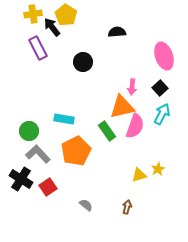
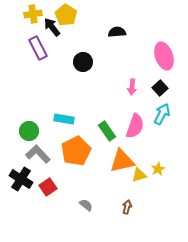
orange triangle: moved 54 px down
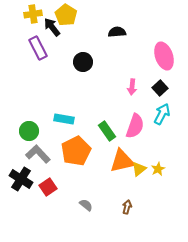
yellow triangle: moved 6 px up; rotated 21 degrees counterclockwise
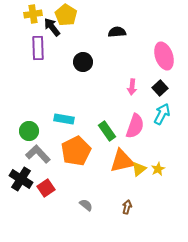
purple rectangle: rotated 25 degrees clockwise
red square: moved 2 px left, 1 px down
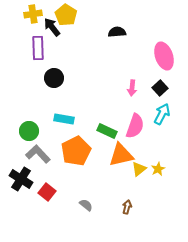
black circle: moved 29 px left, 16 px down
pink arrow: moved 1 px down
green rectangle: rotated 30 degrees counterclockwise
orange triangle: moved 1 px left, 6 px up
red square: moved 1 px right, 4 px down; rotated 18 degrees counterclockwise
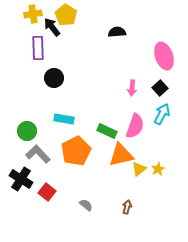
green circle: moved 2 px left
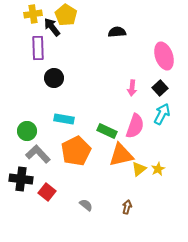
black cross: rotated 25 degrees counterclockwise
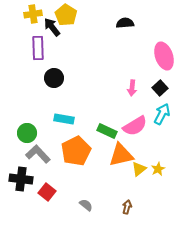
black semicircle: moved 8 px right, 9 px up
pink semicircle: rotated 40 degrees clockwise
green circle: moved 2 px down
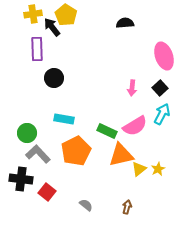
purple rectangle: moved 1 px left, 1 px down
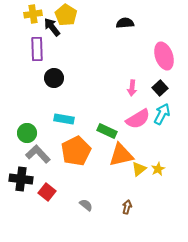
pink semicircle: moved 3 px right, 7 px up
